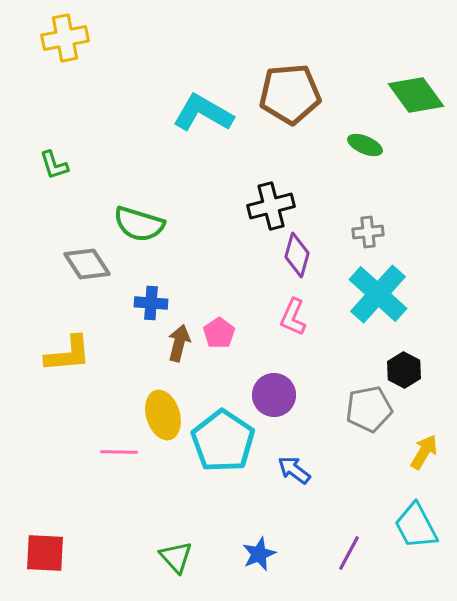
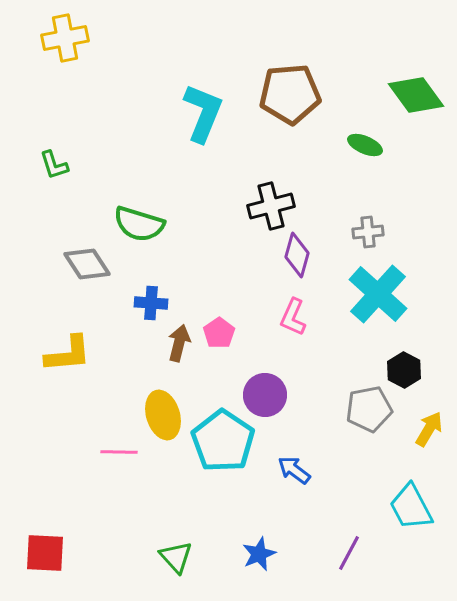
cyan L-shape: rotated 82 degrees clockwise
purple circle: moved 9 px left
yellow arrow: moved 5 px right, 23 px up
cyan trapezoid: moved 5 px left, 19 px up
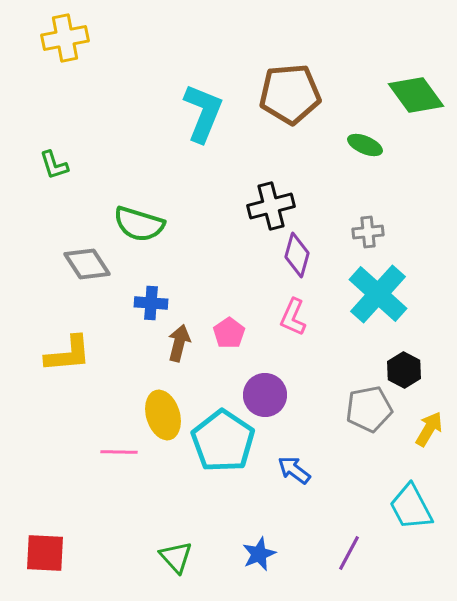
pink pentagon: moved 10 px right
